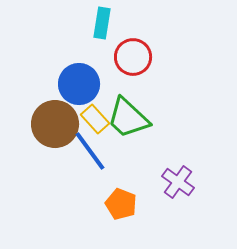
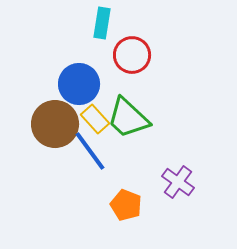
red circle: moved 1 px left, 2 px up
orange pentagon: moved 5 px right, 1 px down
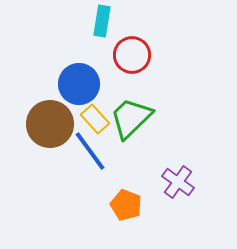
cyan rectangle: moved 2 px up
green trapezoid: moved 3 px right; rotated 93 degrees clockwise
brown circle: moved 5 px left
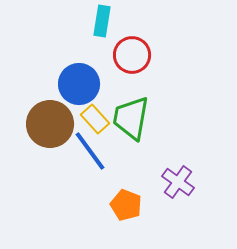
green trapezoid: rotated 36 degrees counterclockwise
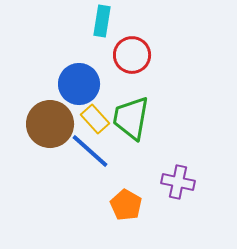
blue line: rotated 12 degrees counterclockwise
purple cross: rotated 24 degrees counterclockwise
orange pentagon: rotated 8 degrees clockwise
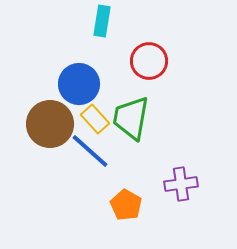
red circle: moved 17 px right, 6 px down
purple cross: moved 3 px right, 2 px down; rotated 20 degrees counterclockwise
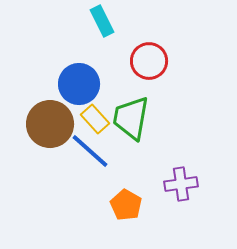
cyan rectangle: rotated 36 degrees counterclockwise
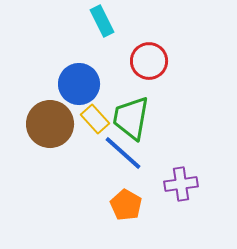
blue line: moved 33 px right, 2 px down
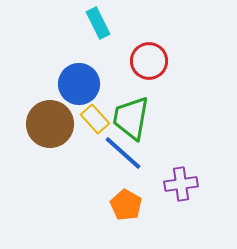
cyan rectangle: moved 4 px left, 2 px down
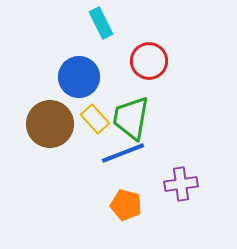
cyan rectangle: moved 3 px right
blue circle: moved 7 px up
blue line: rotated 63 degrees counterclockwise
orange pentagon: rotated 16 degrees counterclockwise
